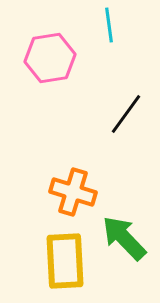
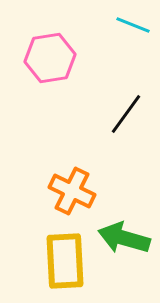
cyan line: moved 24 px right; rotated 60 degrees counterclockwise
orange cross: moved 1 px left, 1 px up; rotated 9 degrees clockwise
green arrow: rotated 30 degrees counterclockwise
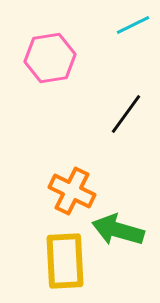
cyan line: rotated 48 degrees counterclockwise
green arrow: moved 6 px left, 8 px up
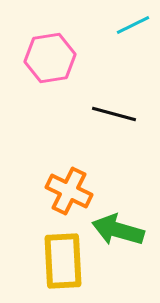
black line: moved 12 px left; rotated 69 degrees clockwise
orange cross: moved 3 px left
yellow rectangle: moved 2 px left
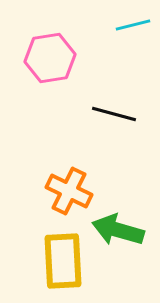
cyan line: rotated 12 degrees clockwise
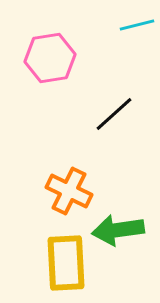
cyan line: moved 4 px right
black line: rotated 57 degrees counterclockwise
green arrow: rotated 24 degrees counterclockwise
yellow rectangle: moved 3 px right, 2 px down
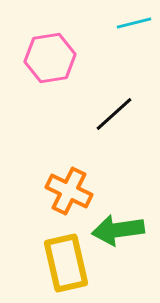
cyan line: moved 3 px left, 2 px up
yellow rectangle: rotated 10 degrees counterclockwise
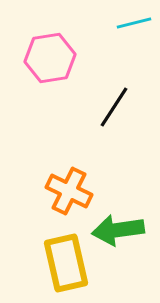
black line: moved 7 px up; rotated 15 degrees counterclockwise
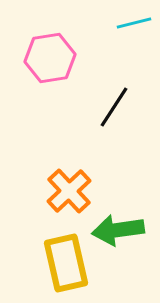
orange cross: rotated 21 degrees clockwise
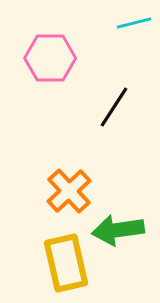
pink hexagon: rotated 9 degrees clockwise
